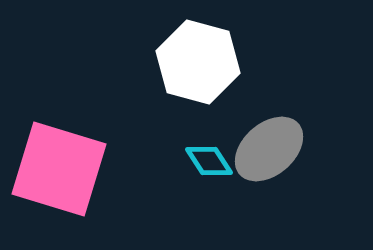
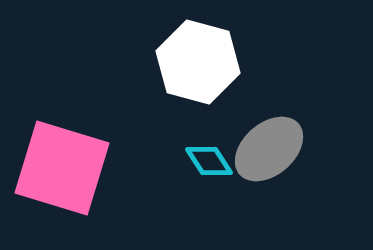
pink square: moved 3 px right, 1 px up
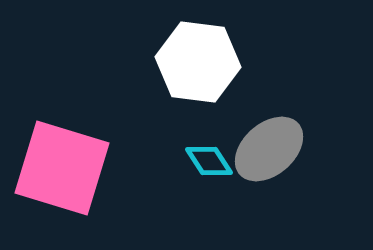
white hexagon: rotated 8 degrees counterclockwise
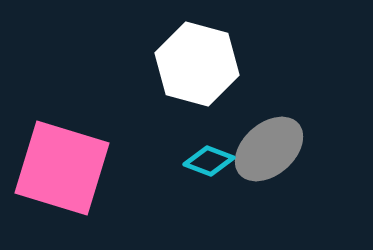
white hexagon: moved 1 px left, 2 px down; rotated 8 degrees clockwise
cyan diamond: rotated 36 degrees counterclockwise
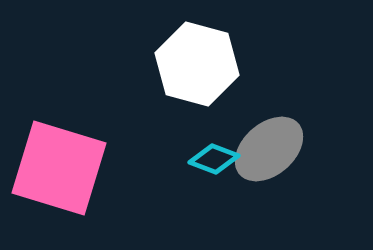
cyan diamond: moved 5 px right, 2 px up
pink square: moved 3 px left
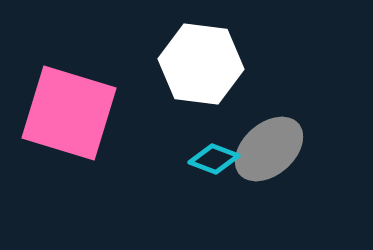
white hexagon: moved 4 px right; rotated 8 degrees counterclockwise
pink square: moved 10 px right, 55 px up
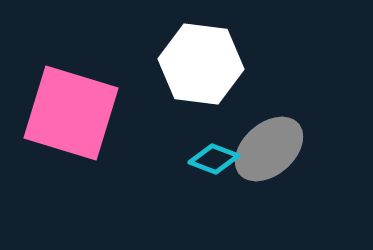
pink square: moved 2 px right
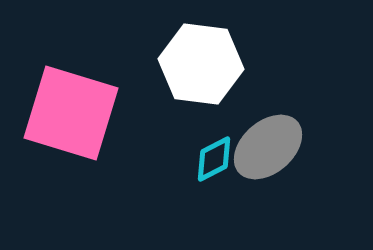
gray ellipse: moved 1 px left, 2 px up
cyan diamond: rotated 48 degrees counterclockwise
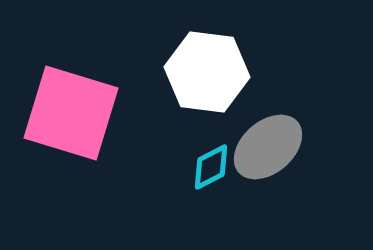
white hexagon: moved 6 px right, 8 px down
cyan diamond: moved 3 px left, 8 px down
